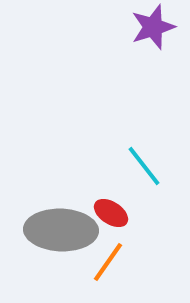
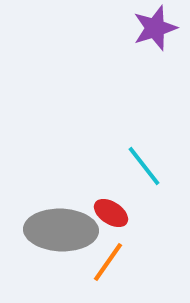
purple star: moved 2 px right, 1 px down
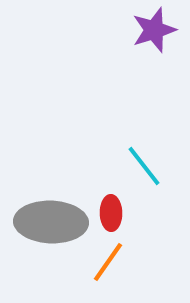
purple star: moved 1 px left, 2 px down
red ellipse: rotated 56 degrees clockwise
gray ellipse: moved 10 px left, 8 px up
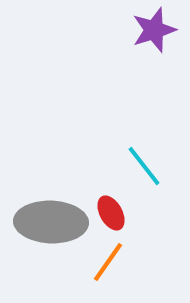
red ellipse: rotated 28 degrees counterclockwise
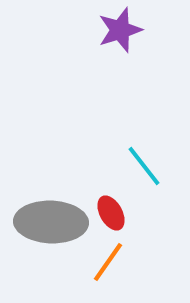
purple star: moved 34 px left
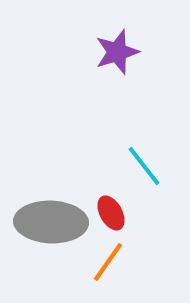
purple star: moved 3 px left, 22 px down
